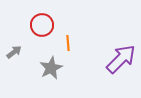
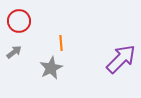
red circle: moved 23 px left, 4 px up
orange line: moved 7 px left
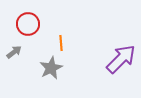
red circle: moved 9 px right, 3 px down
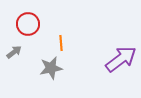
purple arrow: rotated 8 degrees clockwise
gray star: rotated 15 degrees clockwise
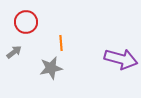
red circle: moved 2 px left, 2 px up
purple arrow: rotated 52 degrees clockwise
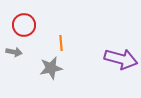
red circle: moved 2 px left, 3 px down
gray arrow: rotated 49 degrees clockwise
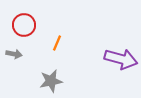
orange line: moved 4 px left; rotated 28 degrees clockwise
gray arrow: moved 2 px down
gray star: moved 13 px down
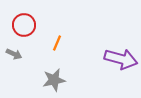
gray arrow: rotated 14 degrees clockwise
gray star: moved 3 px right, 1 px up
